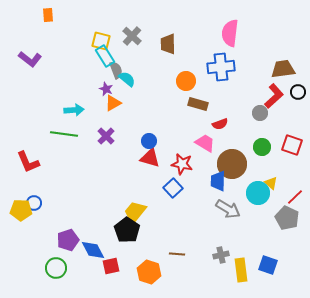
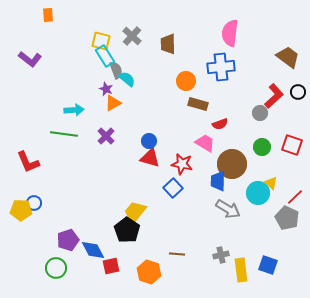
brown trapezoid at (283, 69): moved 5 px right, 12 px up; rotated 45 degrees clockwise
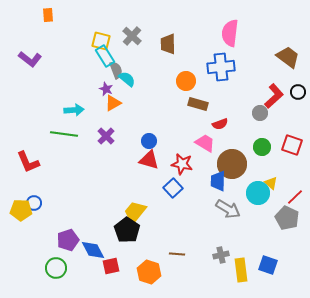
red triangle at (150, 158): moved 1 px left, 2 px down
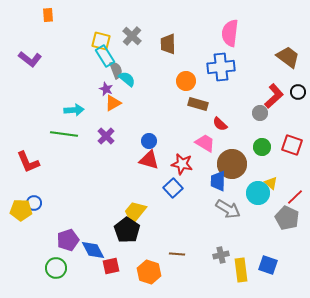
red semicircle at (220, 124): rotated 63 degrees clockwise
